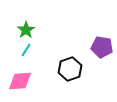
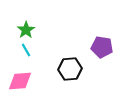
cyan line: rotated 64 degrees counterclockwise
black hexagon: rotated 15 degrees clockwise
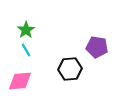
purple pentagon: moved 5 px left
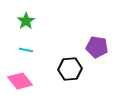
green star: moved 9 px up
cyan line: rotated 48 degrees counterclockwise
pink diamond: rotated 55 degrees clockwise
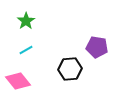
cyan line: rotated 40 degrees counterclockwise
pink diamond: moved 2 px left
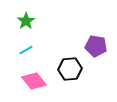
purple pentagon: moved 1 px left, 1 px up
pink diamond: moved 16 px right
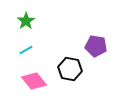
black hexagon: rotated 15 degrees clockwise
